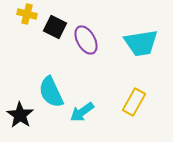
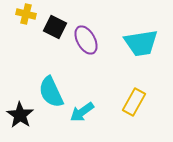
yellow cross: moved 1 px left
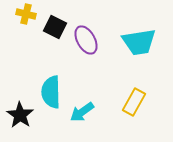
cyan trapezoid: moved 2 px left, 1 px up
cyan semicircle: rotated 24 degrees clockwise
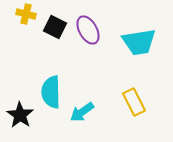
purple ellipse: moved 2 px right, 10 px up
yellow rectangle: rotated 56 degrees counterclockwise
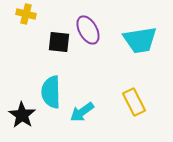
black square: moved 4 px right, 15 px down; rotated 20 degrees counterclockwise
cyan trapezoid: moved 1 px right, 2 px up
black star: moved 2 px right
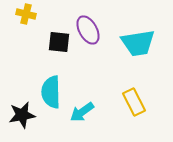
cyan trapezoid: moved 2 px left, 3 px down
black star: rotated 28 degrees clockwise
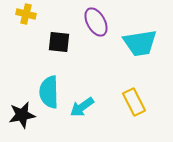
purple ellipse: moved 8 px right, 8 px up
cyan trapezoid: moved 2 px right
cyan semicircle: moved 2 px left
cyan arrow: moved 5 px up
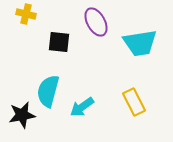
cyan semicircle: moved 1 px left, 1 px up; rotated 16 degrees clockwise
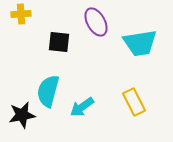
yellow cross: moved 5 px left; rotated 18 degrees counterclockwise
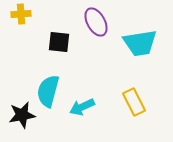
cyan arrow: rotated 10 degrees clockwise
